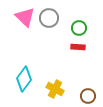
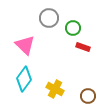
pink triangle: moved 28 px down
green circle: moved 6 px left
red rectangle: moved 5 px right; rotated 16 degrees clockwise
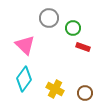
brown circle: moved 3 px left, 3 px up
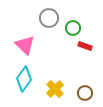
red rectangle: moved 2 px right, 1 px up
yellow cross: rotated 18 degrees clockwise
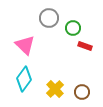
brown circle: moved 3 px left, 1 px up
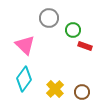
green circle: moved 2 px down
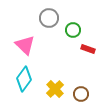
red rectangle: moved 3 px right, 3 px down
brown circle: moved 1 px left, 2 px down
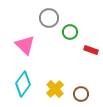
green circle: moved 3 px left, 2 px down
red rectangle: moved 3 px right, 1 px down
cyan diamond: moved 1 px left, 5 px down
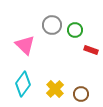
gray circle: moved 3 px right, 7 px down
green circle: moved 5 px right, 2 px up
